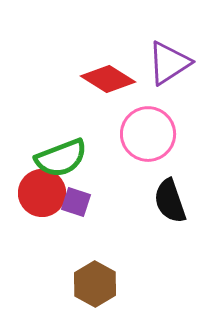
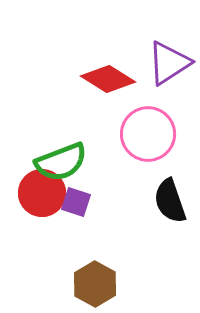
green semicircle: moved 4 px down
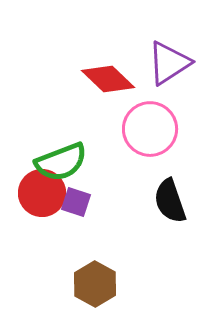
red diamond: rotated 12 degrees clockwise
pink circle: moved 2 px right, 5 px up
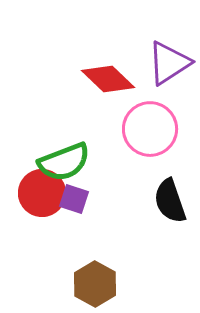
green semicircle: moved 3 px right
purple square: moved 2 px left, 3 px up
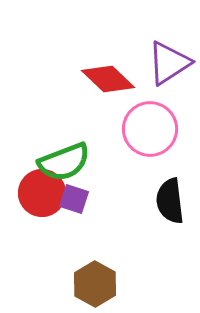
black semicircle: rotated 12 degrees clockwise
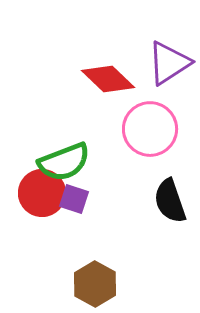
black semicircle: rotated 12 degrees counterclockwise
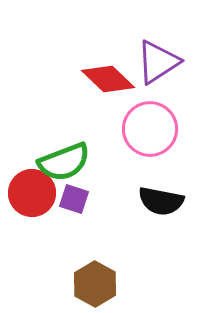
purple triangle: moved 11 px left, 1 px up
red circle: moved 10 px left
black semicircle: moved 9 px left; rotated 60 degrees counterclockwise
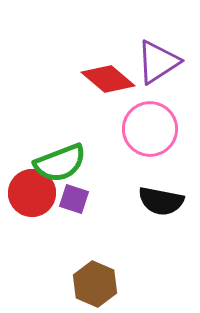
red diamond: rotated 4 degrees counterclockwise
green semicircle: moved 4 px left, 1 px down
brown hexagon: rotated 6 degrees counterclockwise
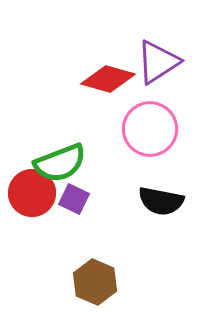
red diamond: rotated 24 degrees counterclockwise
purple square: rotated 8 degrees clockwise
brown hexagon: moved 2 px up
